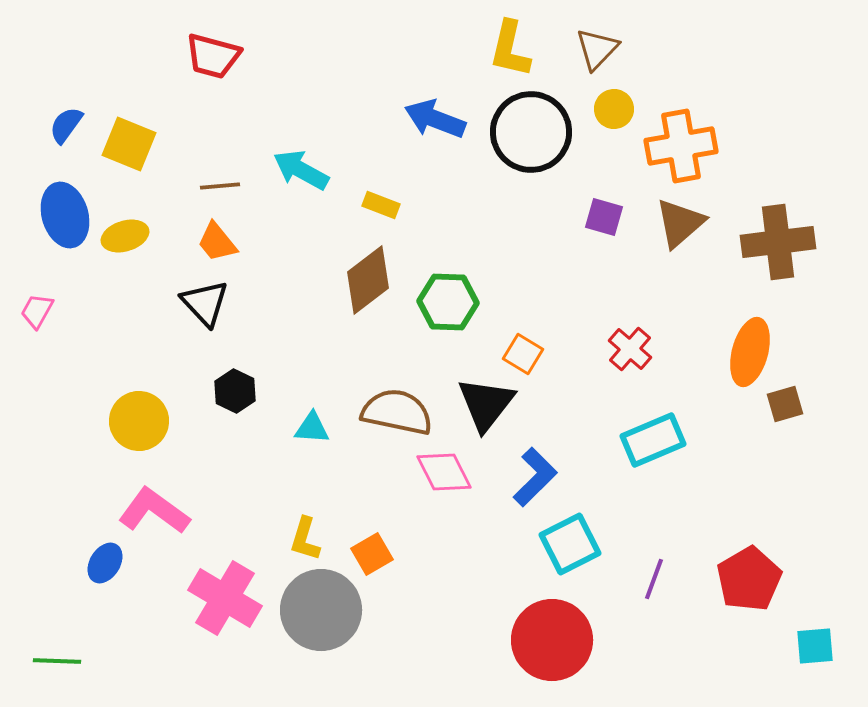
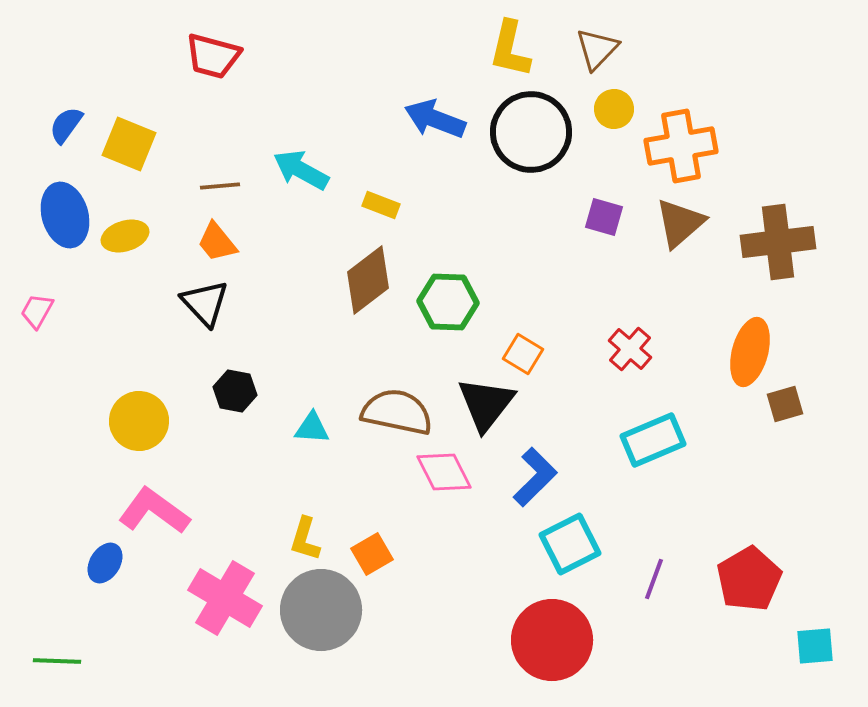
black hexagon at (235, 391): rotated 15 degrees counterclockwise
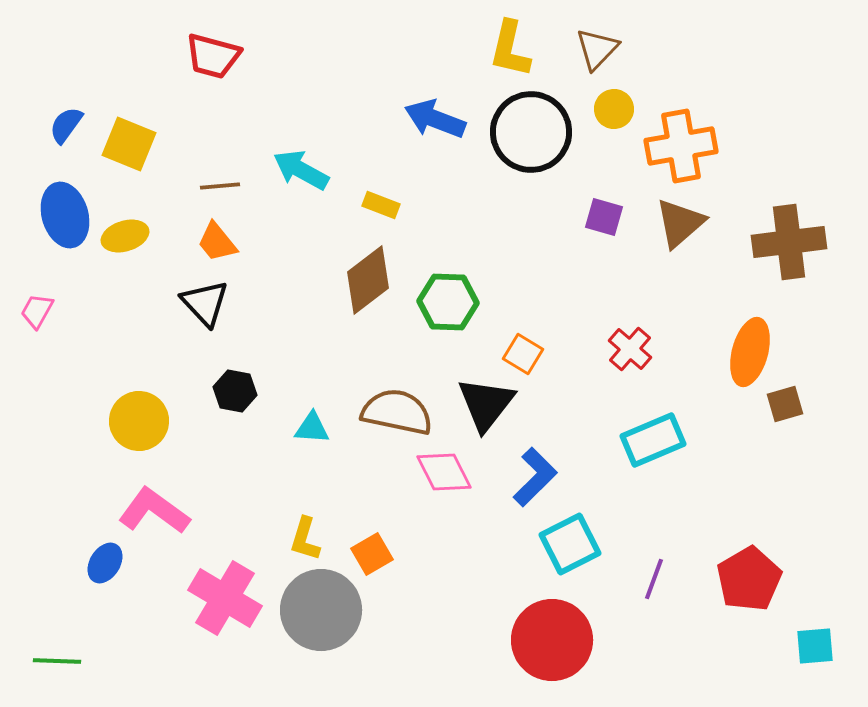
brown cross at (778, 242): moved 11 px right
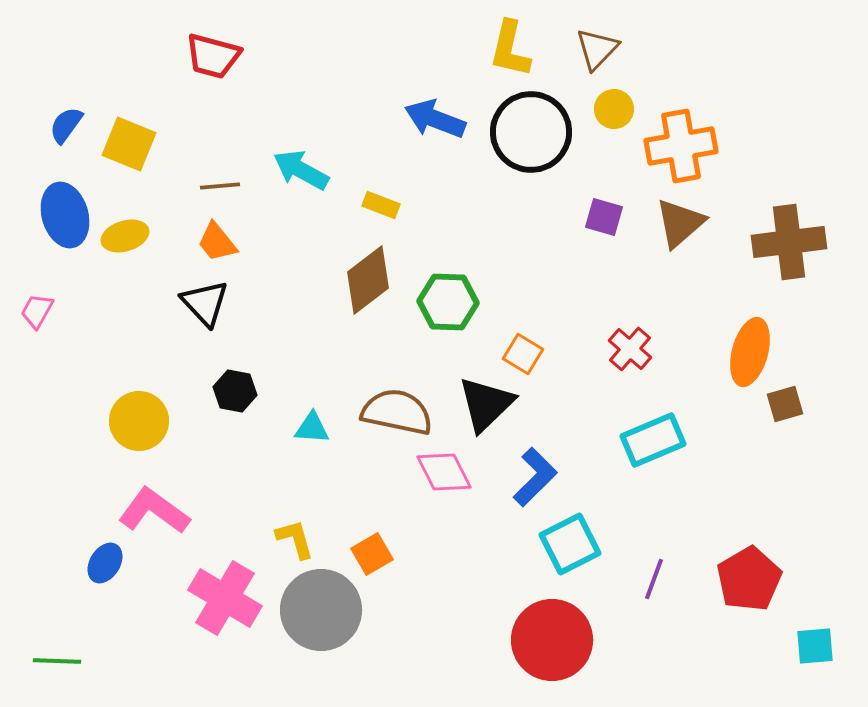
black triangle at (486, 404): rotated 8 degrees clockwise
yellow L-shape at (305, 539): moved 10 px left; rotated 147 degrees clockwise
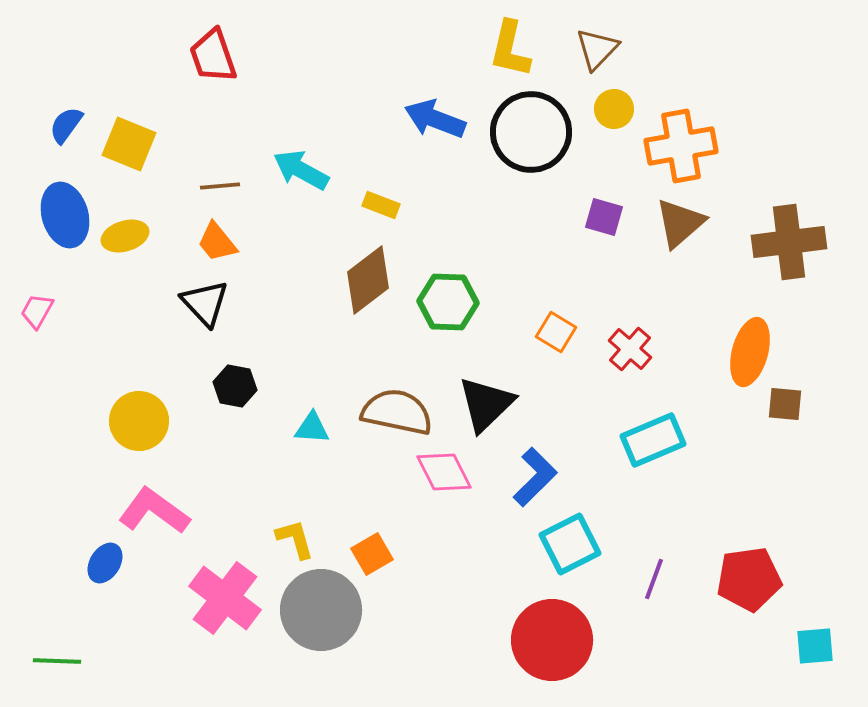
red trapezoid at (213, 56): rotated 56 degrees clockwise
orange square at (523, 354): moved 33 px right, 22 px up
black hexagon at (235, 391): moved 5 px up
brown square at (785, 404): rotated 21 degrees clockwise
red pentagon at (749, 579): rotated 22 degrees clockwise
pink cross at (225, 598): rotated 6 degrees clockwise
